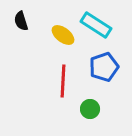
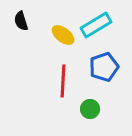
cyan rectangle: rotated 64 degrees counterclockwise
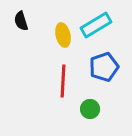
yellow ellipse: rotated 40 degrees clockwise
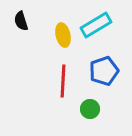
blue pentagon: moved 4 px down
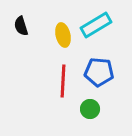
black semicircle: moved 5 px down
blue pentagon: moved 5 px left, 1 px down; rotated 24 degrees clockwise
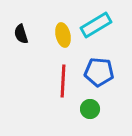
black semicircle: moved 8 px down
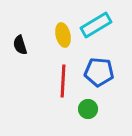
black semicircle: moved 1 px left, 11 px down
green circle: moved 2 px left
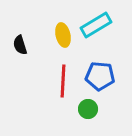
blue pentagon: moved 1 px right, 4 px down
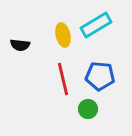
black semicircle: rotated 66 degrees counterclockwise
red line: moved 2 px up; rotated 16 degrees counterclockwise
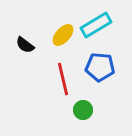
yellow ellipse: rotated 55 degrees clockwise
black semicircle: moved 5 px right; rotated 30 degrees clockwise
blue pentagon: moved 9 px up
green circle: moved 5 px left, 1 px down
